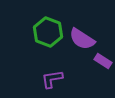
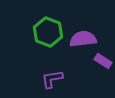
purple semicircle: moved 1 px right; rotated 140 degrees clockwise
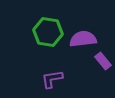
green hexagon: rotated 12 degrees counterclockwise
purple rectangle: rotated 18 degrees clockwise
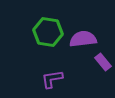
purple rectangle: moved 1 px down
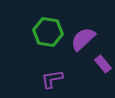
purple semicircle: rotated 36 degrees counterclockwise
purple rectangle: moved 2 px down
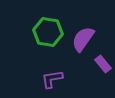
purple semicircle: rotated 12 degrees counterclockwise
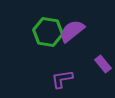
purple semicircle: moved 11 px left, 8 px up; rotated 16 degrees clockwise
purple L-shape: moved 10 px right
